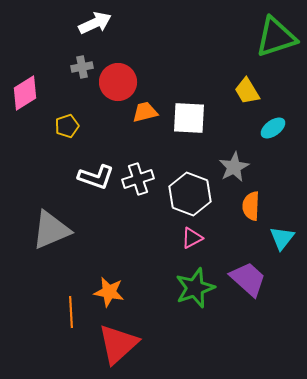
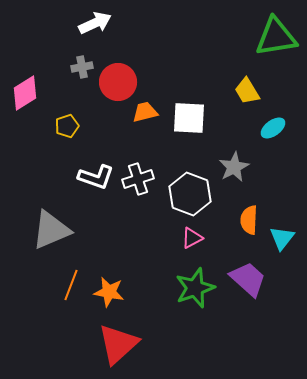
green triangle: rotated 9 degrees clockwise
orange semicircle: moved 2 px left, 14 px down
orange line: moved 27 px up; rotated 24 degrees clockwise
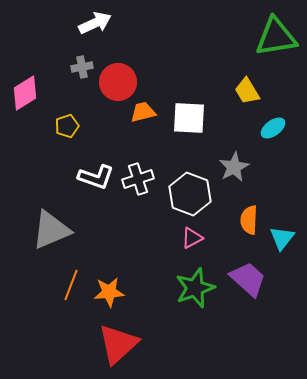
orange trapezoid: moved 2 px left
orange star: rotated 16 degrees counterclockwise
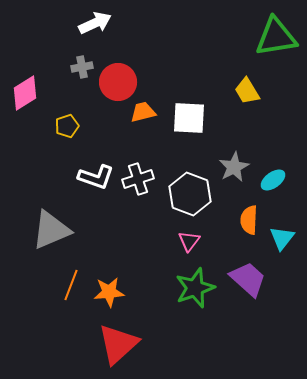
cyan ellipse: moved 52 px down
pink triangle: moved 3 px left, 3 px down; rotated 25 degrees counterclockwise
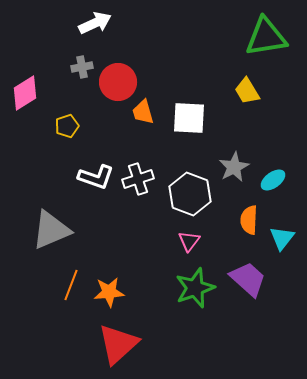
green triangle: moved 10 px left
orange trapezoid: rotated 92 degrees counterclockwise
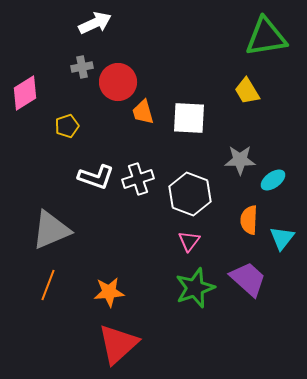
gray star: moved 6 px right, 7 px up; rotated 28 degrees clockwise
orange line: moved 23 px left
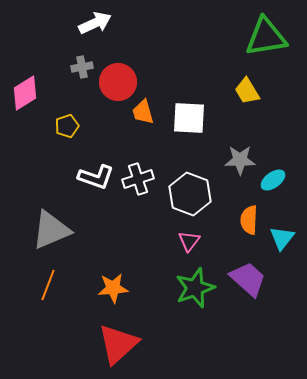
orange star: moved 4 px right, 4 px up
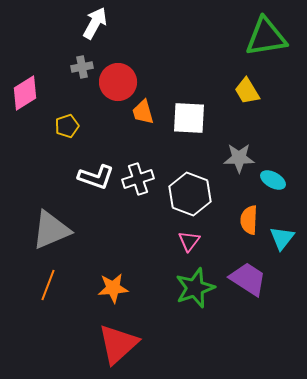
white arrow: rotated 36 degrees counterclockwise
gray star: moved 1 px left, 2 px up
cyan ellipse: rotated 65 degrees clockwise
purple trapezoid: rotated 9 degrees counterclockwise
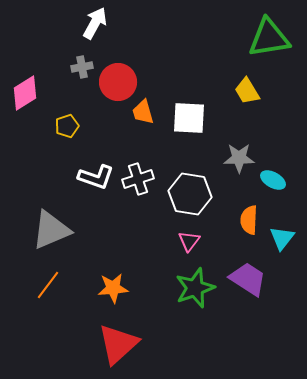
green triangle: moved 3 px right, 1 px down
white hexagon: rotated 12 degrees counterclockwise
orange line: rotated 16 degrees clockwise
